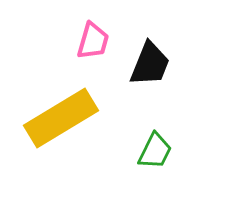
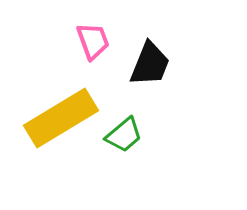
pink trapezoid: rotated 36 degrees counterclockwise
green trapezoid: moved 31 px left, 16 px up; rotated 24 degrees clockwise
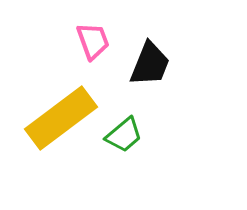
yellow rectangle: rotated 6 degrees counterclockwise
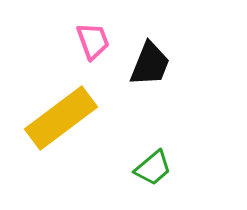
green trapezoid: moved 29 px right, 33 px down
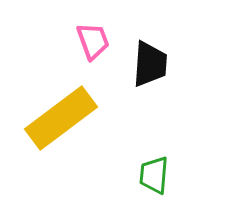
black trapezoid: rotated 18 degrees counterclockwise
green trapezoid: moved 1 px right, 7 px down; rotated 135 degrees clockwise
